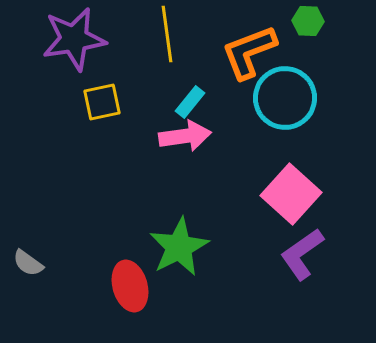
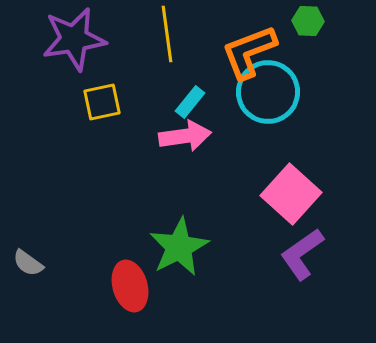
cyan circle: moved 17 px left, 6 px up
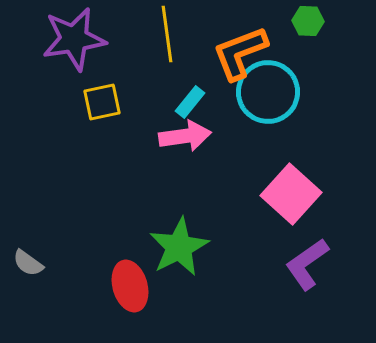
orange L-shape: moved 9 px left, 1 px down
purple L-shape: moved 5 px right, 10 px down
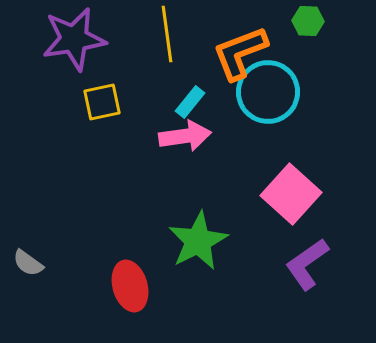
green star: moved 19 px right, 6 px up
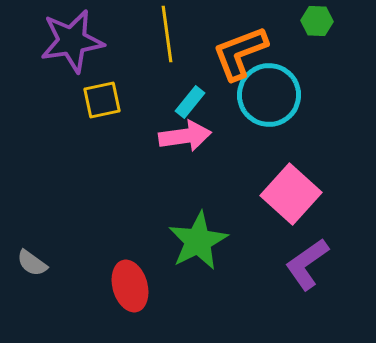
green hexagon: moved 9 px right
purple star: moved 2 px left, 2 px down
cyan circle: moved 1 px right, 3 px down
yellow square: moved 2 px up
gray semicircle: moved 4 px right
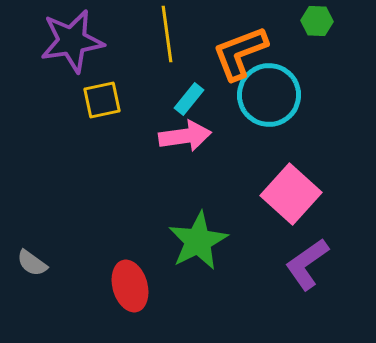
cyan rectangle: moved 1 px left, 3 px up
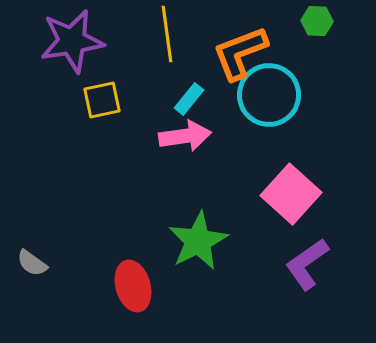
red ellipse: moved 3 px right
